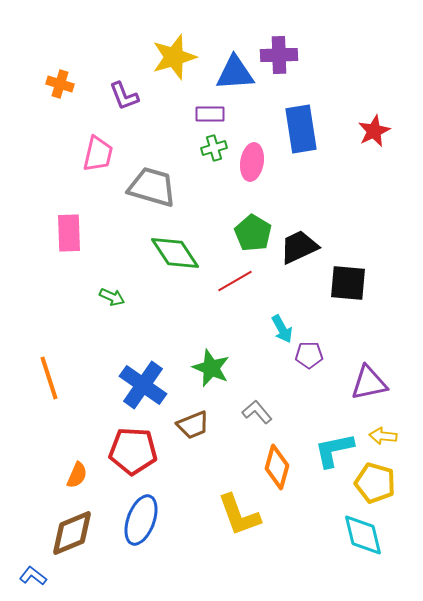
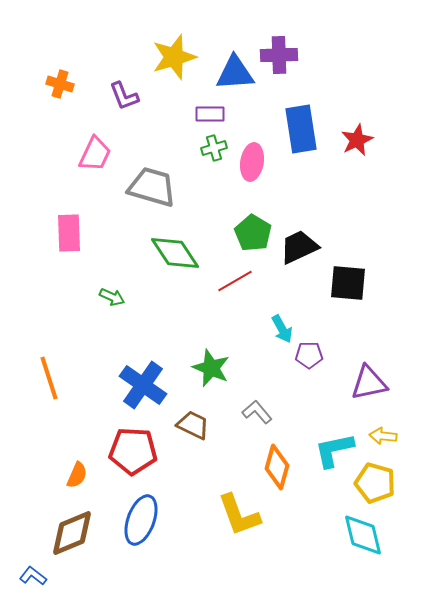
red star: moved 17 px left, 9 px down
pink trapezoid: moved 3 px left; rotated 12 degrees clockwise
brown trapezoid: rotated 132 degrees counterclockwise
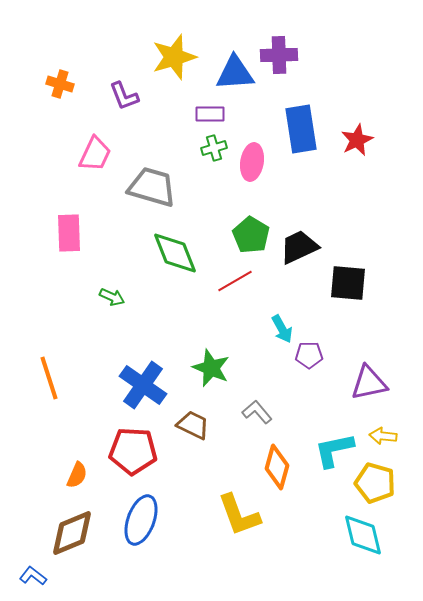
green pentagon: moved 2 px left, 2 px down
green diamond: rotated 12 degrees clockwise
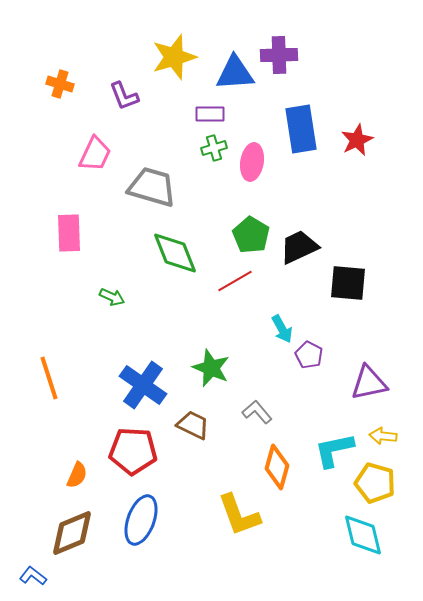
purple pentagon: rotated 28 degrees clockwise
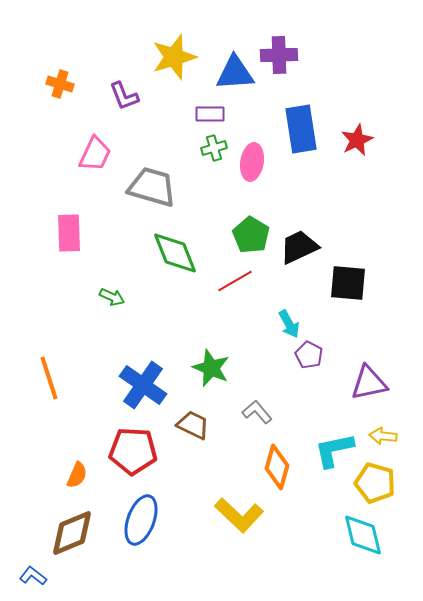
cyan arrow: moved 7 px right, 5 px up
yellow L-shape: rotated 27 degrees counterclockwise
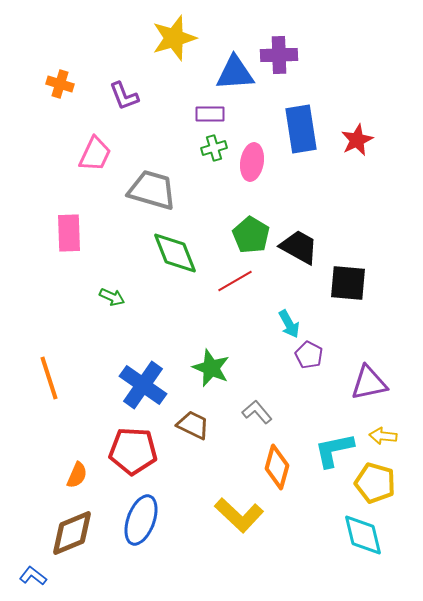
yellow star: moved 19 px up
gray trapezoid: moved 3 px down
black trapezoid: rotated 54 degrees clockwise
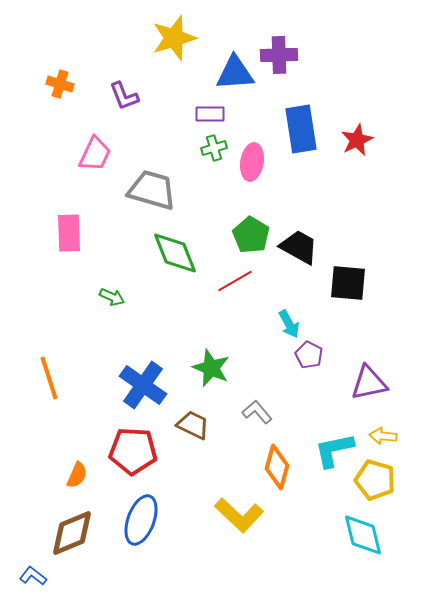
yellow pentagon: moved 3 px up
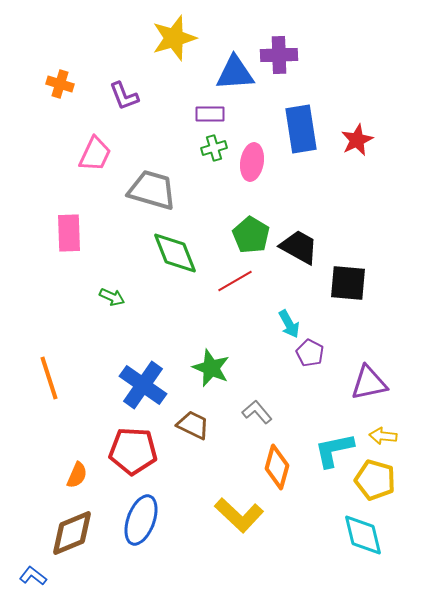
purple pentagon: moved 1 px right, 2 px up
